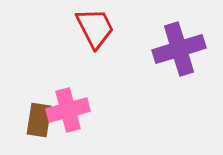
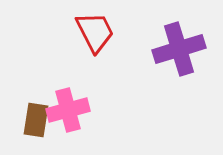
red trapezoid: moved 4 px down
brown rectangle: moved 3 px left
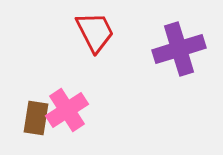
pink cross: moved 1 px left; rotated 18 degrees counterclockwise
brown rectangle: moved 2 px up
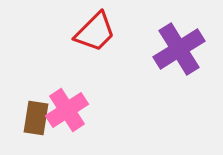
red trapezoid: rotated 72 degrees clockwise
purple cross: rotated 15 degrees counterclockwise
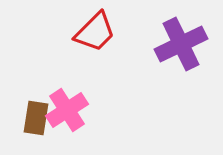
purple cross: moved 2 px right, 5 px up; rotated 6 degrees clockwise
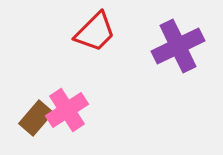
purple cross: moved 3 px left, 2 px down
brown rectangle: rotated 32 degrees clockwise
